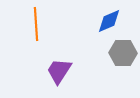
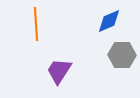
gray hexagon: moved 1 px left, 2 px down
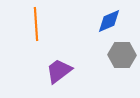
purple trapezoid: rotated 20 degrees clockwise
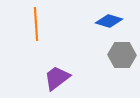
blue diamond: rotated 40 degrees clockwise
purple trapezoid: moved 2 px left, 7 px down
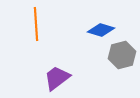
blue diamond: moved 8 px left, 9 px down
gray hexagon: rotated 16 degrees counterclockwise
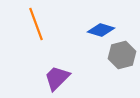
orange line: rotated 16 degrees counterclockwise
purple trapezoid: rotated 8 degrees counterclockwise
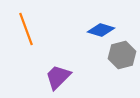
orange line: moved 10 px left, 5 px down
purple trapezoid: moved 1 px right, 1 px up
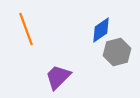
blue diamond: rotated 52 degrees counterclockwise
gray hexagon: moved 5 px left, 3 px up
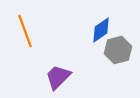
orange line: moved 1 px left, 2 px down
gray hexagon: moved 1 px right, 2 px up
